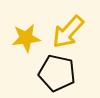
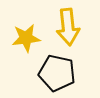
yellow arrow: moved 5 px up; rotated 48 degrees counterclockwise
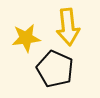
black pentagon: moved 2 px left, 4 px up; rotated 12 degrees clockwise
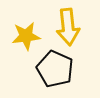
yellow star: moved 2 px up
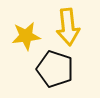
black pentagon: rotated 6 degrees counterclockwise
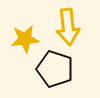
yellow star: moved 1 px left, 3 px down
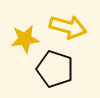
yellow arrow: rotated 69 degrees counterclockwise
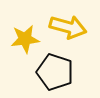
black pentagon: moved 3 px down
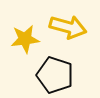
black pentagon: moved 3 px down
